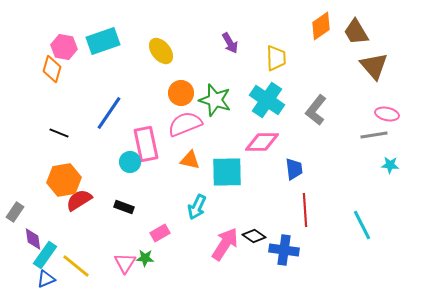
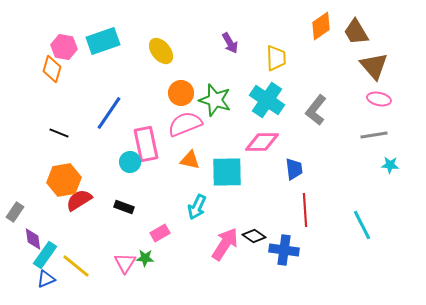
pink ellipse at (387, 114): moved 8 px left, 15 px up
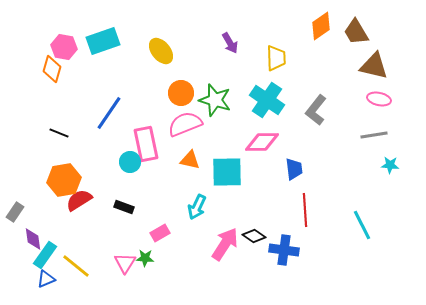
brown triangle at (374, 66): rotated 36 degrees counterclockwise
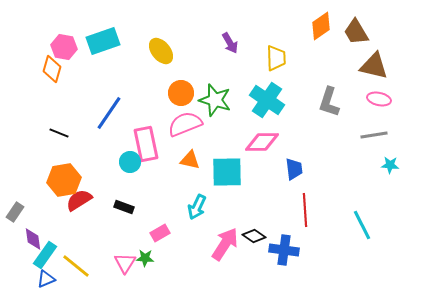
gray L-shape at (316, 110): moved 13 px right, 8 px up; rotated 20 degrees counterclockwise
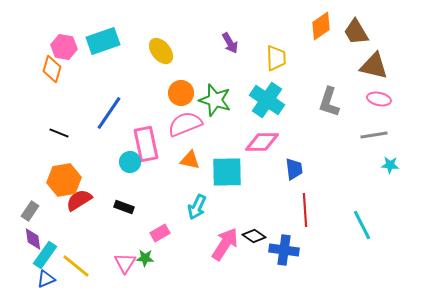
gray rectangle at (15, 212): moved 15 px right, 1 px up
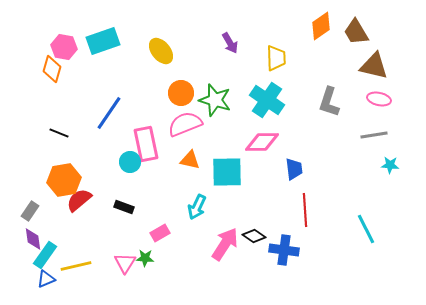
red semicircle at (79, 200): rotated 8 degrees counterclockwise
cyan line at (362, 225): moved 4 px right, 4 px down
yellow line at (76, 266): rotated 52 degrees counterclockwise
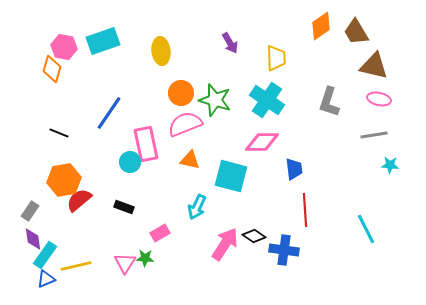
yellow ellipse at (161, 51): rotated 32 degrees clockwise
cyan square at (227, 172): moved 4 px right, 4 px down; rotated 16 degrees clockwise
